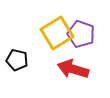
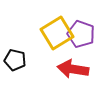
black pentagon: moved 2 px left
red arrow: rotated 8 degrees counterclockwise
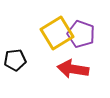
black pentagon: rotated 20 degrees counterclockwise
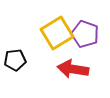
purple pentagon: moved 4 px right
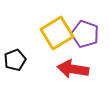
black pentagon: rotated 15 degrees counterclockwise
